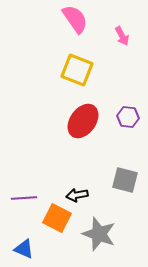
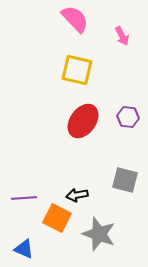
pink semicircle: rotated 8 degrees counterclockwise
yellow square: rotated 8 degrees counterclockwise
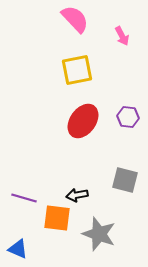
yellow square: rotated 24 degrees counterclockwise
purple line: rotated 20 degrees clockwise
orange square: rotated 20 degrees counterclockwise
blue triangle: moved 6 px left
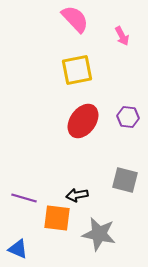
gray star: rotated 8 degrees counterclockwise
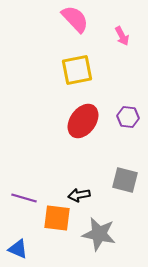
black arrow: moved 2 px right
